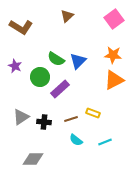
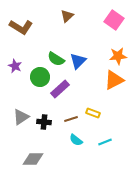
pink square: moved 1 px down; rotated 18 degrees counterclockwise
orange star: moved 5 px right, 1 px down; rotated 12 degrees counterclockwise
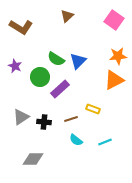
yellow rectangle: moved 4 px up
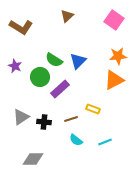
green semicircle: moved 2 px left, 1 px down
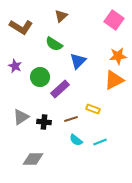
brown triangle: moved 6 px left
green semicircle: moved 16 px up
cyan line: moved 5 px left
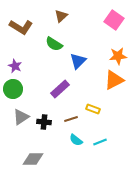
green circle: moved 27 px left, 12 px down
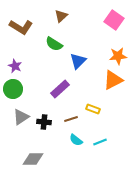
orange triangle: moved 1 px left
